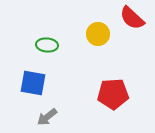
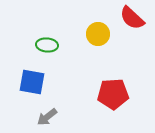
blue square: moved 1 px left, 1 px up
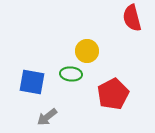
red semicircle: rotated 32 degrees clockwise
yellow circle: moved 11 px left, 17 px down
green ellipse: moved 24 px right, 29 px down
red pentagon: rotated 24 degrees counterclockwise
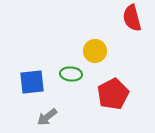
yellow circle: moved 8 px right
blue square: rotated 16 degrees counterclockwise
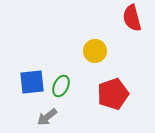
green ellipse: moved 10 px left, 12 px down; rotated 70 degrees counterclockwise
red pentagon: rotated 8 degrees clockwise
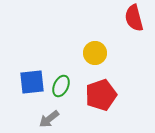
red semicircle: moved 2 px right
yellow circle: moved 2 px down
red pentagon: moved 12 px left, 1 px down
gray arrow: moved 2 px right, 2 px down
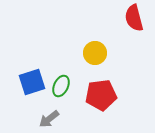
blue square: rotated 12 degrees counterclockwise
red pentagon: rotated 12 degrees clockwise
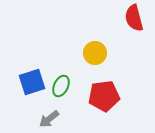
red pentagon: moved 3 px right, 1 px down
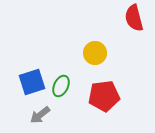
gray arrow: moved 9 px left, 4 px up
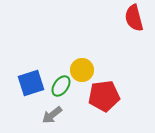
yellow circle: moved 13 px left, 17 px down
blue square: moved 1 px left, 1 px down
green ellipse: rotated 10 degrees clockwise
gray arrow: moved 12 px right
